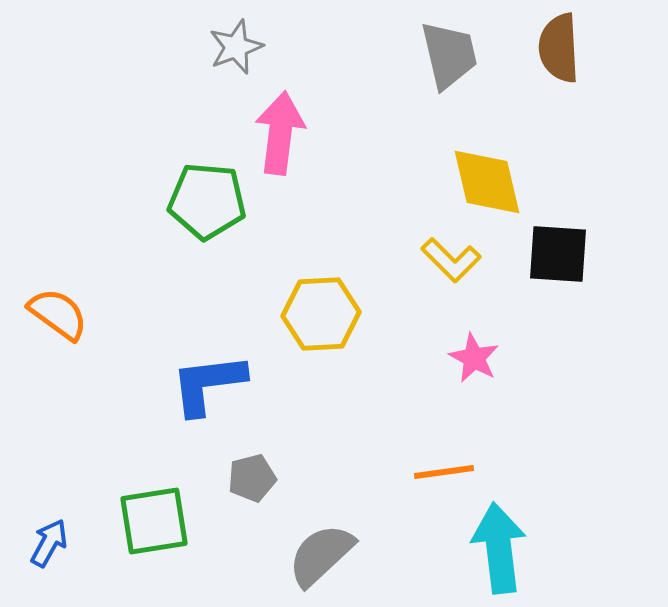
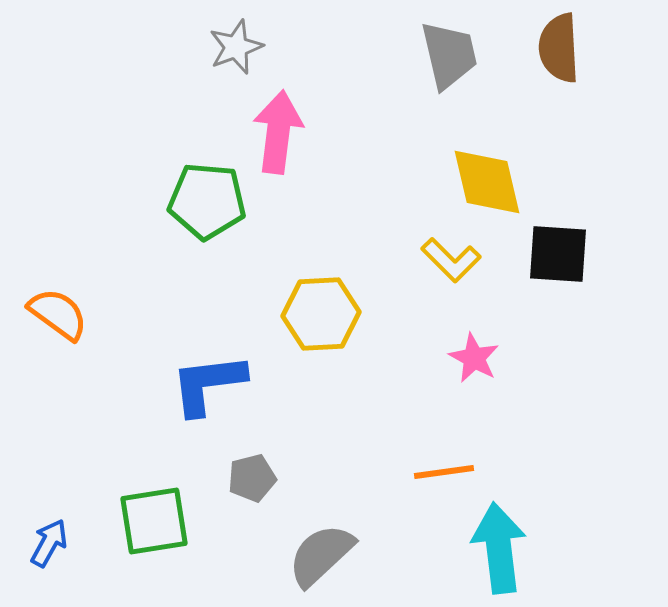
pink arrow: moved 2 px left, 1 px up
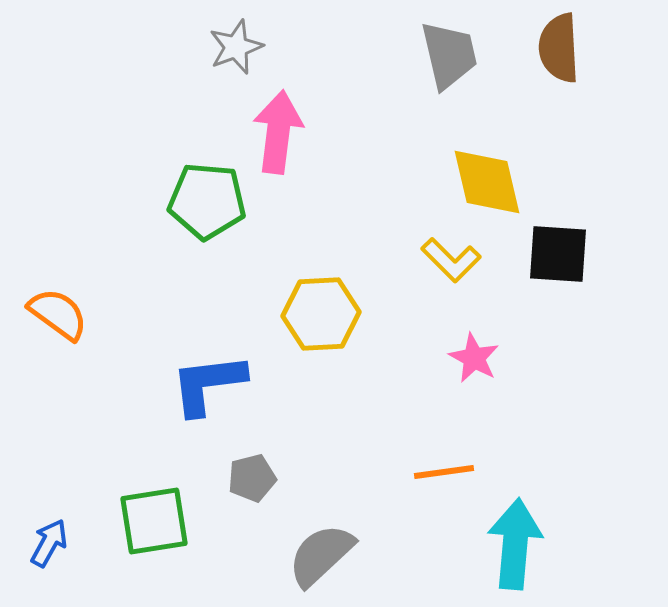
cyan arrow: moved 16 px right, 4 px up; rotated 12 degrees clockwise
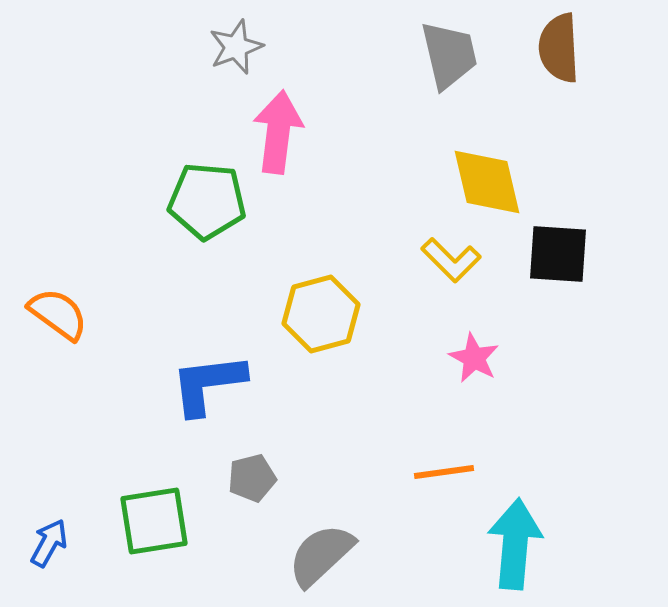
yellow hexagon: rotated 12 degrees counterclockwise
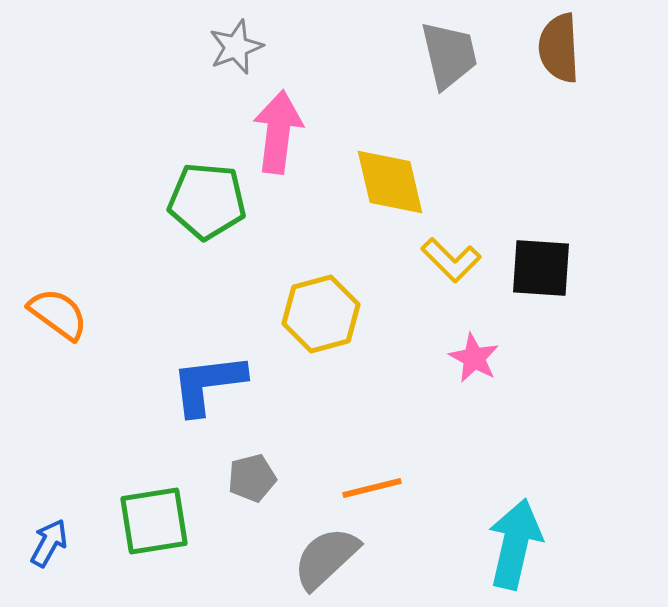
yellow diamond: moved 97 px left
black square: moved 17 px left, 14 px down
orange line: moved 72 px left, 16 px down; rotated 6 degrees counterclockwise
cyan arrow: rotated 8 degrees clockwise
gray semicircle: moved 5 px right, 3 px down
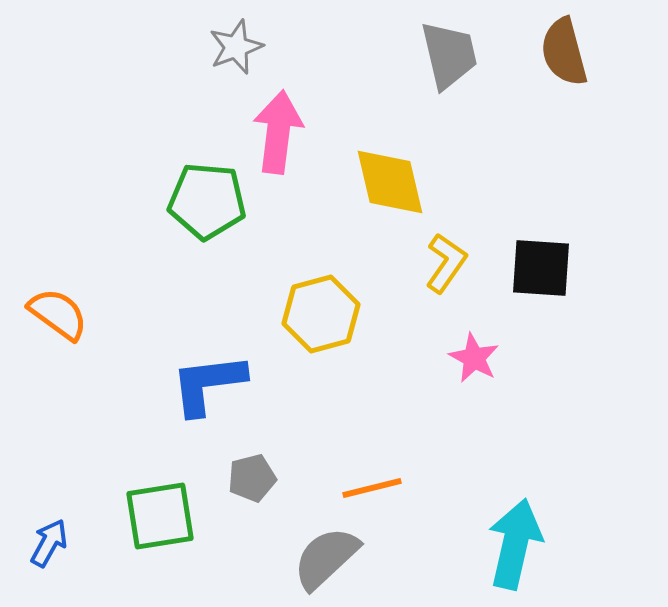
brown semicircle: moved 5 px right, 4 px down; rotated 12 degrees counterclockwise
yellow L-shape: moved 5 px left, 3 px down; rotated 100 degrees counterclockwise
green square: moved 6 px right, 5 px up
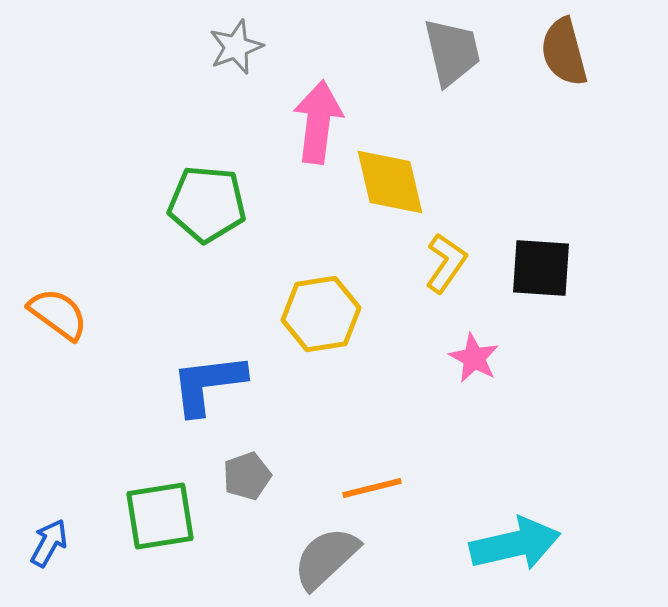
gray trapezoid: moved 3 px right, 3 px up
pink arrow: moved 40 px right, 10 px up
green pentagon: moved 3 px down
yellow hexagon: rotated 6 degrees clockwise
gray pentagon: moved 5 px left, 2 px up; rotated 6 degrees counterclockwise
cyan arrow: rotated 64 degrees clockwise
